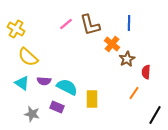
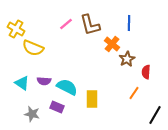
yellow semicircle: moved 5 px right, 9 px up; rotated 20 degrees counterclockwise
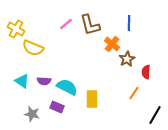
cyan triangle: moved 2 px up
